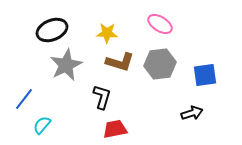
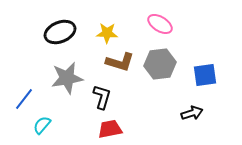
black ellipse: moved 8 px right, 2 px down
gray star: moved 1 px right, 13 px down; rotated 16 degrees clockwise
red trapezoid: moved 5 px left
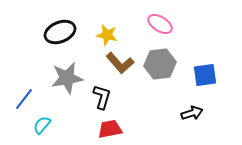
yellow star: moved 2 px down; rotated 10 degrees clockwise
brown L-shape: moved 1 px down; rotated 32 degrees clockwise
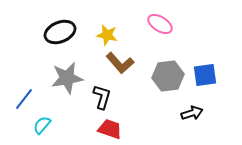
gray hexagon: moved 8 px right, 12 px down
red trapezoid: rotated 30 degrees clockwise
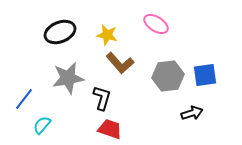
pink ellipse: moved 4 px left
gray star: moved 1 px right
black L-shape: moved 1 px down
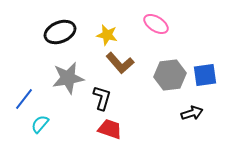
gray hexagon: moved 2 px right, 1 px up
cyan semicircle: moved 2 px left, 1 px up
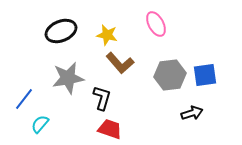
pink ellipse: rotated 30 degrees clockwise
black ellipse: moved 1 px right, 1 px up
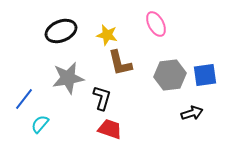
brown L-shape: rotated 28 degrees clockwise
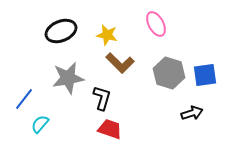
brown L-shape: rotated 32 degrees counterclockwise
gray hexagon: moved 1 px left, 2 px up; rotated 24 degrees clockwise
